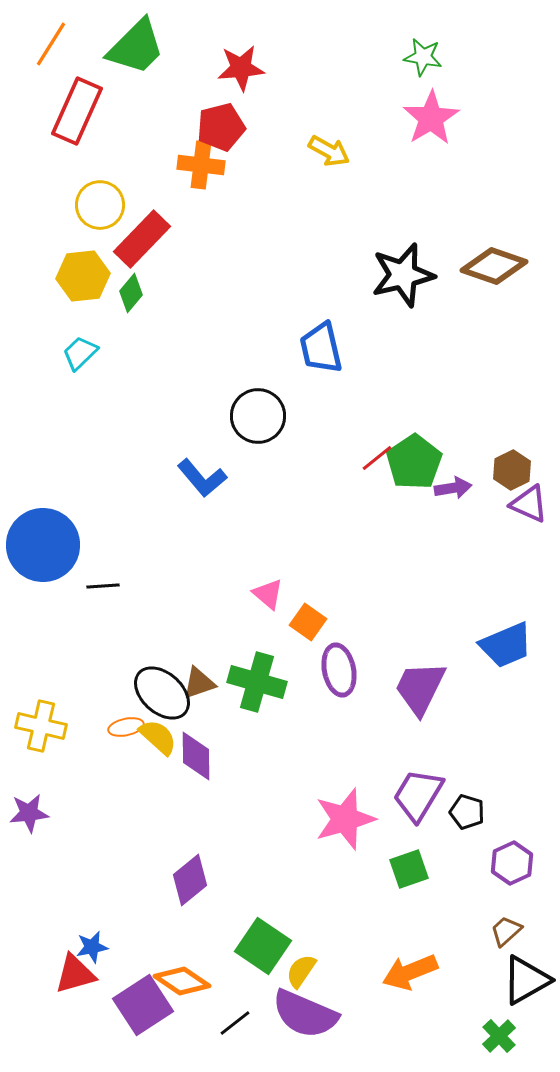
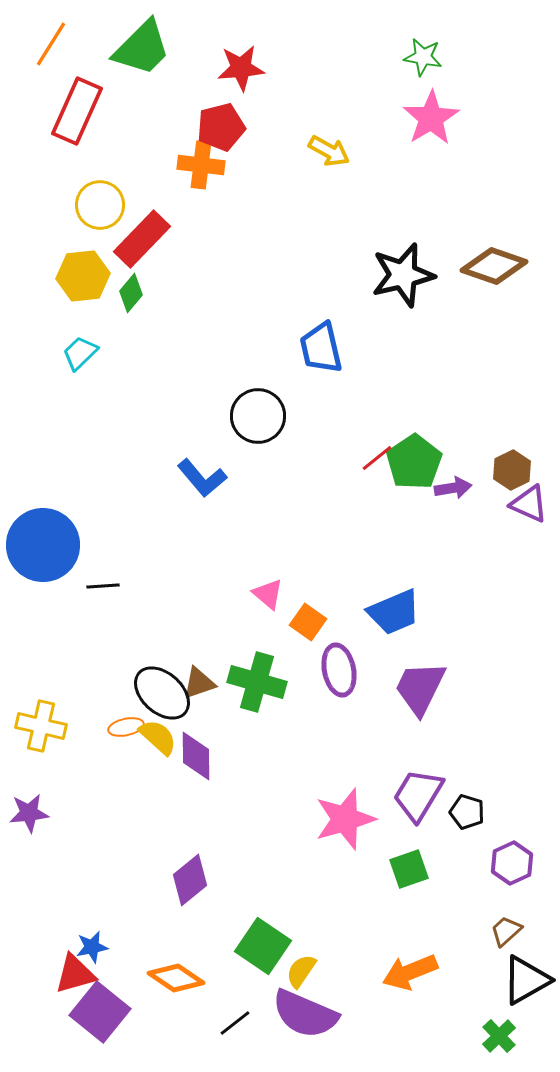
green trapezoid at (136, 47): moved 6 px right, 1 px down
blue trapezoid at (506, 645): moved 112 px left, 33 px up
orange diamond at (182, 981): moved 6 px left, 3 px up
purple square at (143, 1005): moved 43 px left, 7 px down; rotated 18 degrees counterclockwise
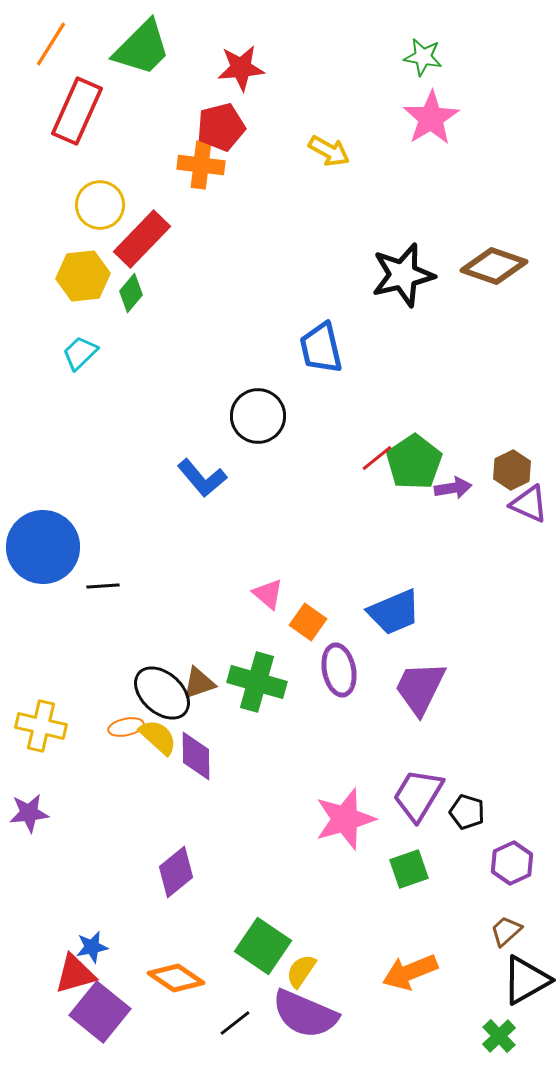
blue circle at (43, 545): moved 2 px down
purple diamond at (190, 880): moved 14 px left, 8 px up
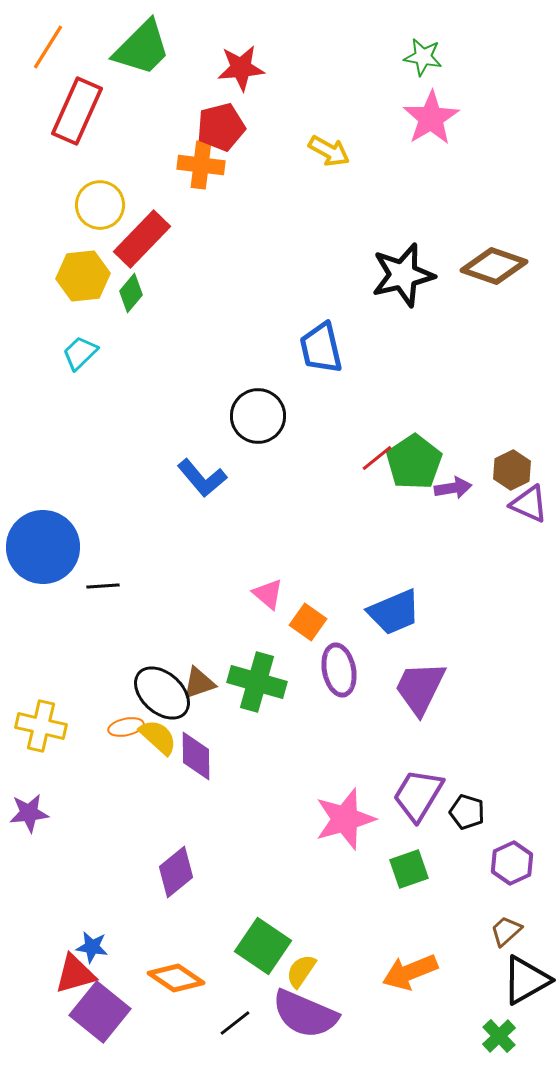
orange line at (51, 44): moved 3 px left, 3 px down
blue star at (92, 947): rotated 20 degrees clockwise
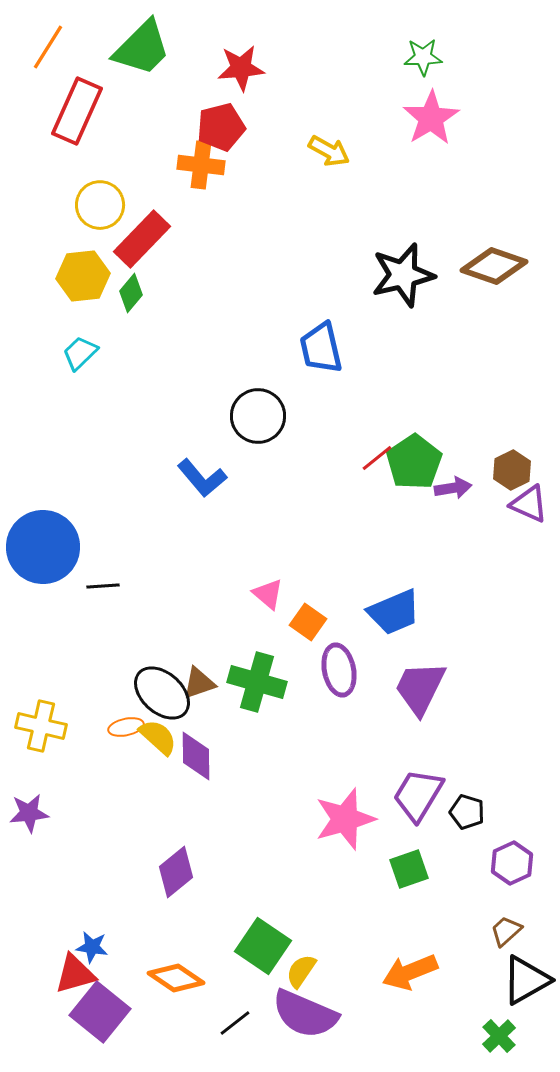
green star at (423, 57): rotated 12 degrees counterclockwise
